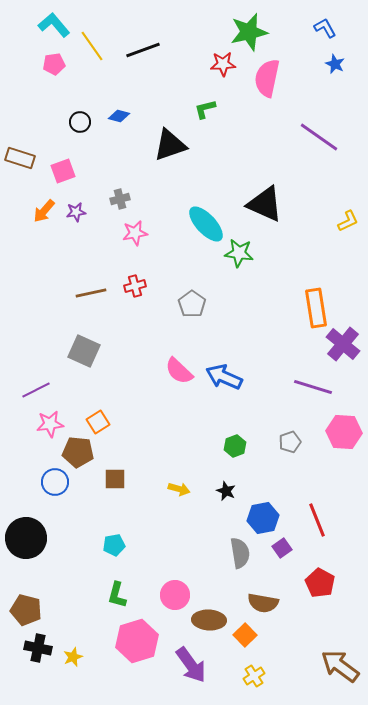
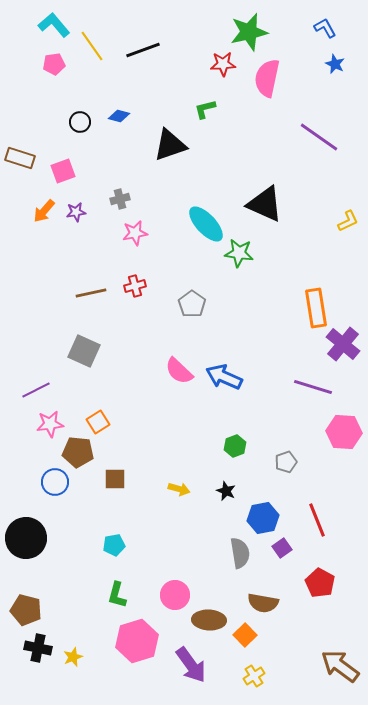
gray pentagon at (290, 442): moved 4 px left, 20 px down
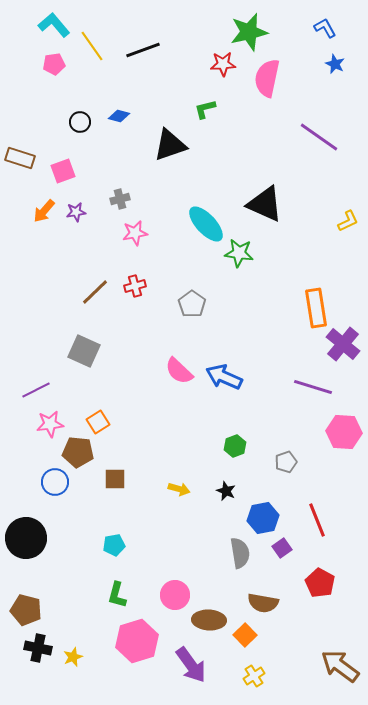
brown line at (91, 293): moved 4 px right, 1 px up; rotated 32 degrees counterclockwise
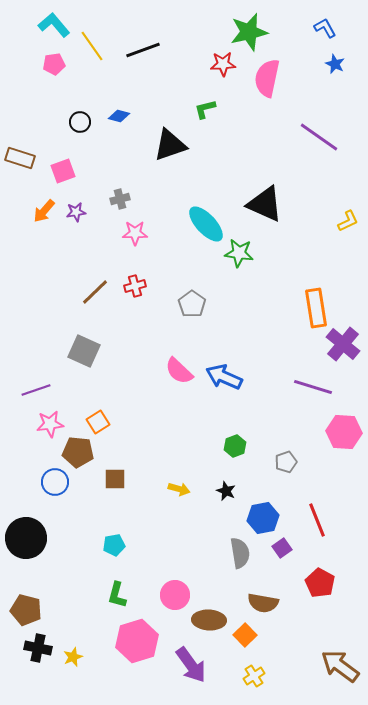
pink star at (135, 233): rotated 10 degrees clockwise
purple line at (36, 390): rotated 8 degrees clockwise
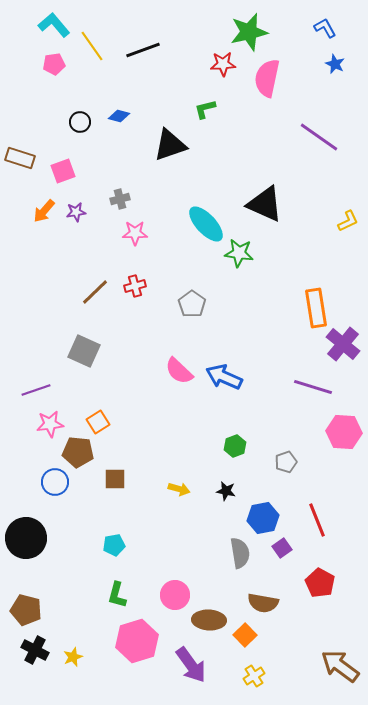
black star at (226, 491): rotated 12 degrees counterclockwise
black cross at (38, 648): moved 3 px left, 2 px down; rotated 16 degrees clockwise
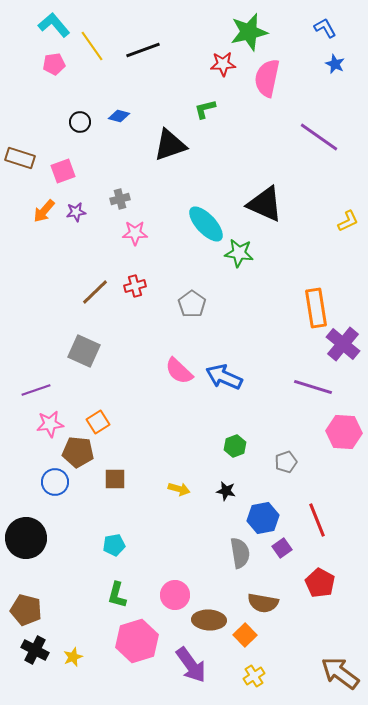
brown arrow at (340, 666): moved 7 px down
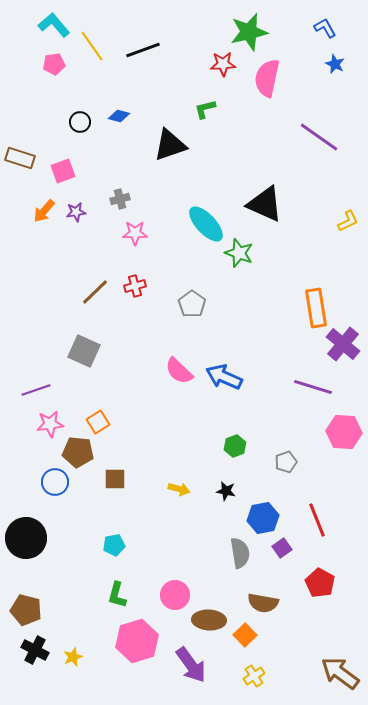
green star at (239, 253): rotated 12 degrees clockwise
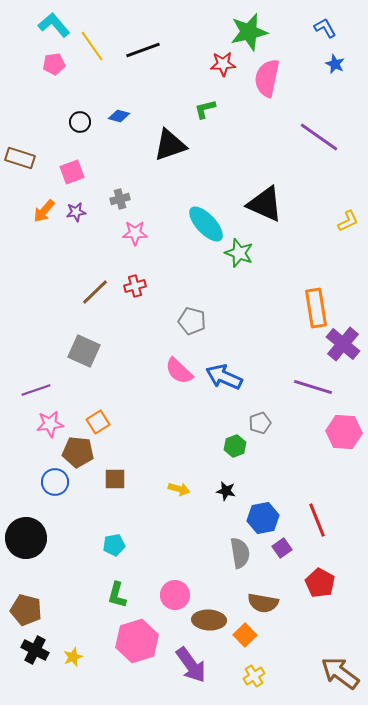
pink square at (63, 171): moved 9 px right, 1 px down
gray pentagon at (192, 304): moved 17 px down; rotated 20 degrees counterclockwise
gray pentagon at (286, 462): moved 26 px left, 39 px up
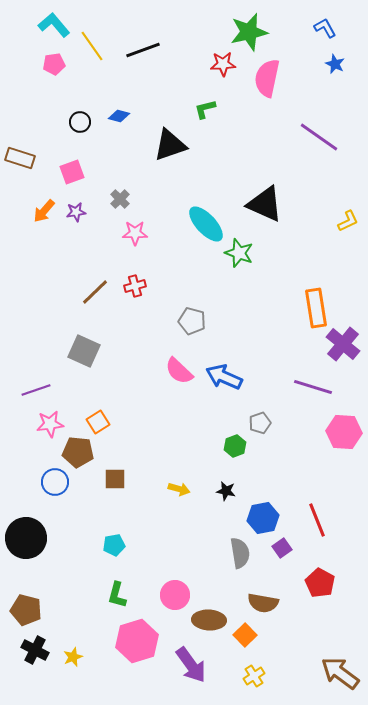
gray cross at (120, 199): rotated 30 degrees counterclockwise
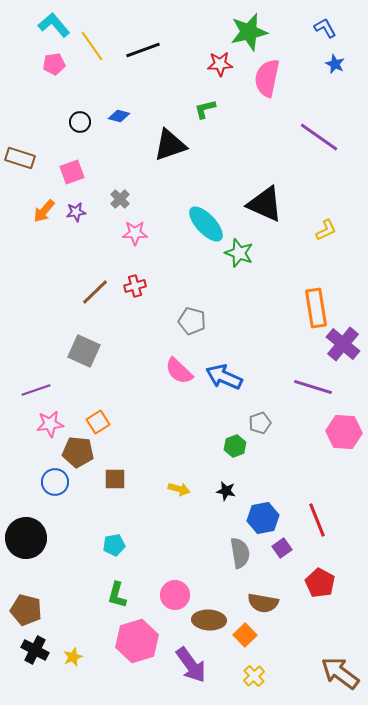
red star at (223, 64): moved 3 px left
yellow L-shape at (348, 221): moved 22 px left, 9 px down
yellow cross at (254, 676): rotated 10 degrees counterclockwise
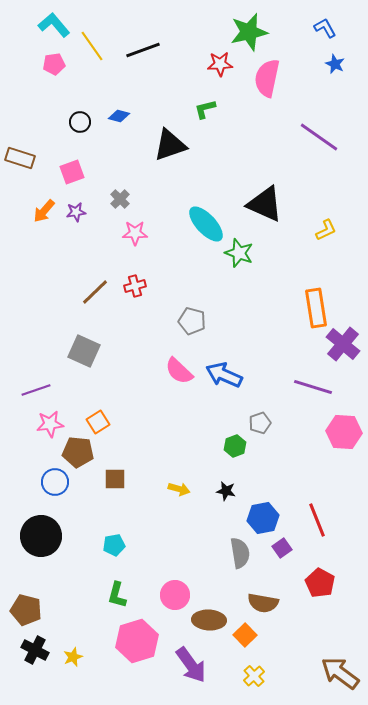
blue arrow at (224, 377): moved 2 px up
black circle at (26, 538): moved 15 px right, 2 px up
